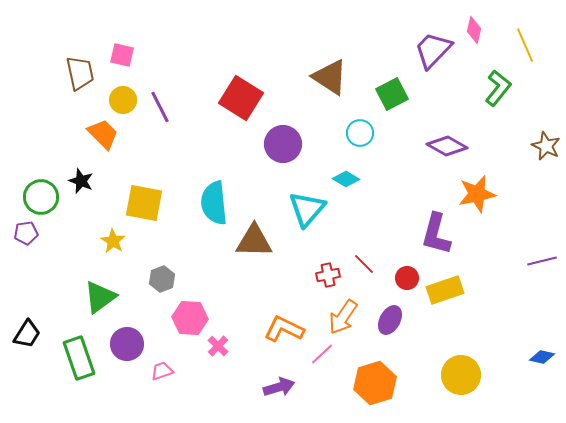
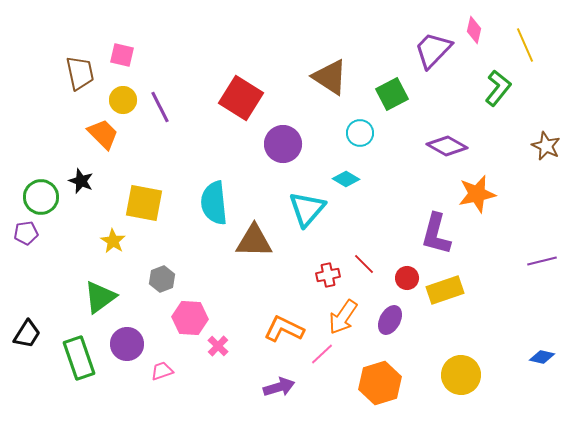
orange hexagon at (375, 383): moved 5 px right
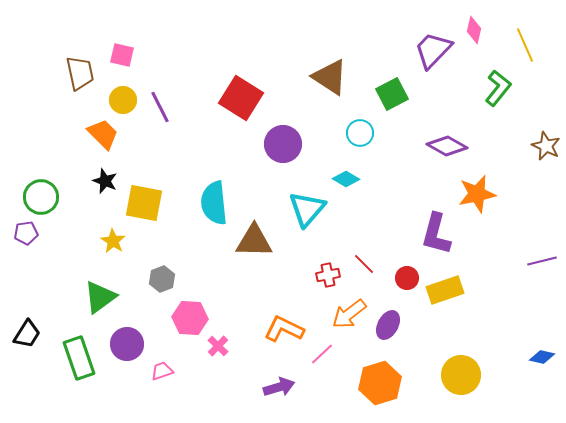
black star at (81, 181): moved 24 px right
orange arrow at (343, 317): moved 6 px right, 3 px up; rotated 18 degrees clockwise
purple ellipse at (390, 320): moved 2 px left, 5 px down
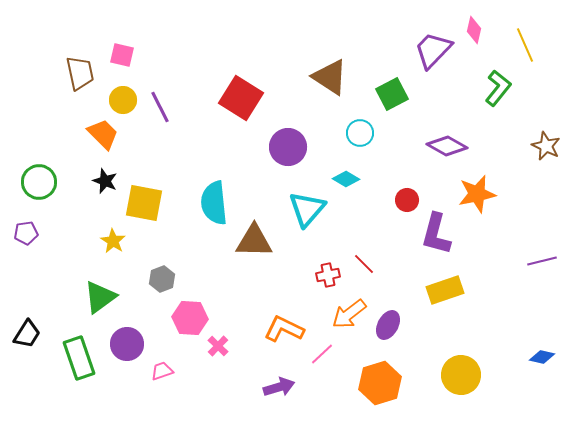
purple circle at (283, 144): moved 5 px right, 3 px down
green circle at (41, 197): moved 2 px left, 15 px up
red circle at (407, 278): moved 78 px up
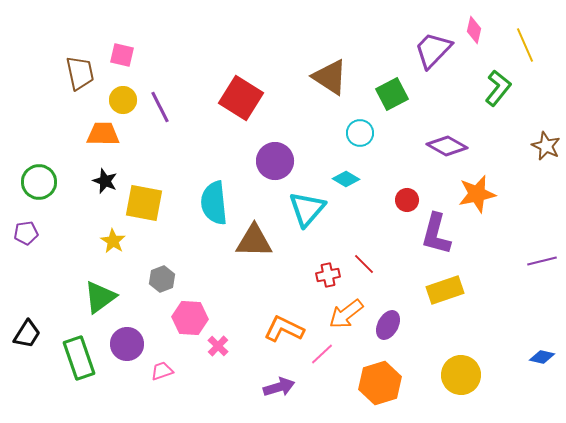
orange trapezoid at (103, 134): rotated 44 degrees counterclockwise
purple circle at (288, 147): moved 13 px left, 14 px down
orange arrow at (349, 314): moved 3 px left
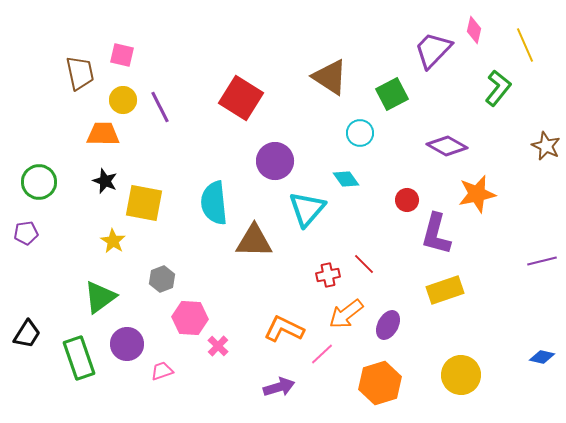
cyan diamond at (346, 179): rotated 24 degrees clockwise
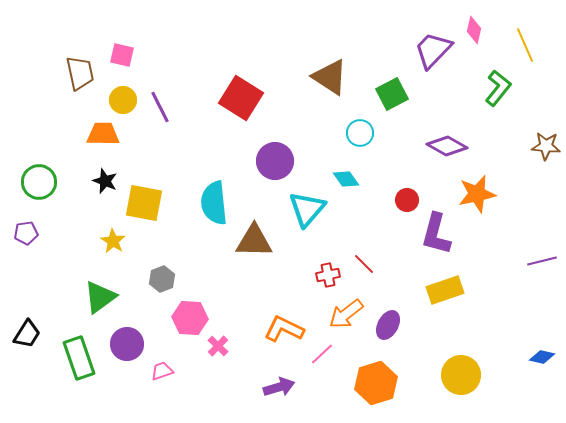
brown star at (546, 146): rotated 20 degrees counterclockwise
orange hexagon at (380, 383): moved 4 px left
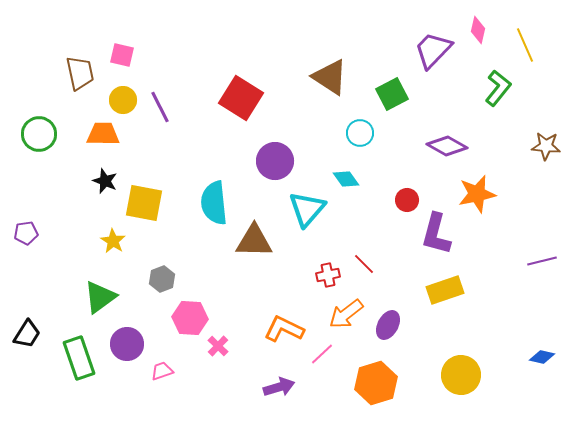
pink diamond at (474, 30): moved 4 px right
green circle at (39, 182): moved 48 px up
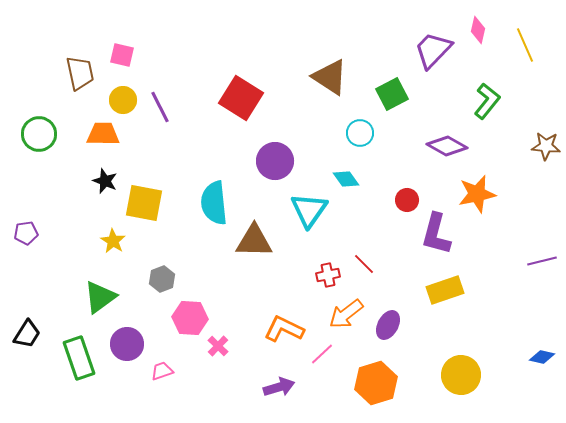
green L-shape at (498, 88): moved 11 px left, 13 px down
cyan triangle at (307, 209): moved 2 px right, 1 px down; rotated 6 degrees counterclockwise
